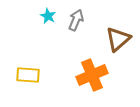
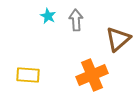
gray arrow: rotated 25 degrees counterclockwise
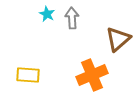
cyan star: moved 1 px left, 2 px up
gray arrow: moved 4 px left, 2 px up
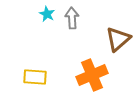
yellow rectangle: moved 7 px right, 2 px down
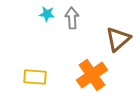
cyan star: rotated 21 degrees counterclockwise
orange cross: rotated 12 degrees counterclockwise
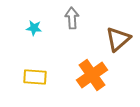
cyan star: moved 13 px left, 14 px down
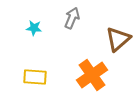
gray arrow: rotated 25 degrees clockwise
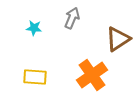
brown triangle: rotated 8 degrees clockwise
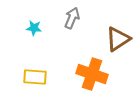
orange cross: moved 1 px up; rotated 36 degrees counterclockwise
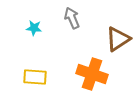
gray arrow: rotated 45 degrees counterclockwise
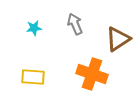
gray arrow: moved 3 px right, 6 px down
cyan star: rotated 14 degrees counterclockwise
yellow rectangle: moved 2 px left
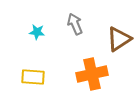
cyan star: moved 3 px right, 4 px down; rotated 14 degrees clockwise
brown triangle: moved 1 px right
orange cross: rotated 32 degrees counterclockwise
